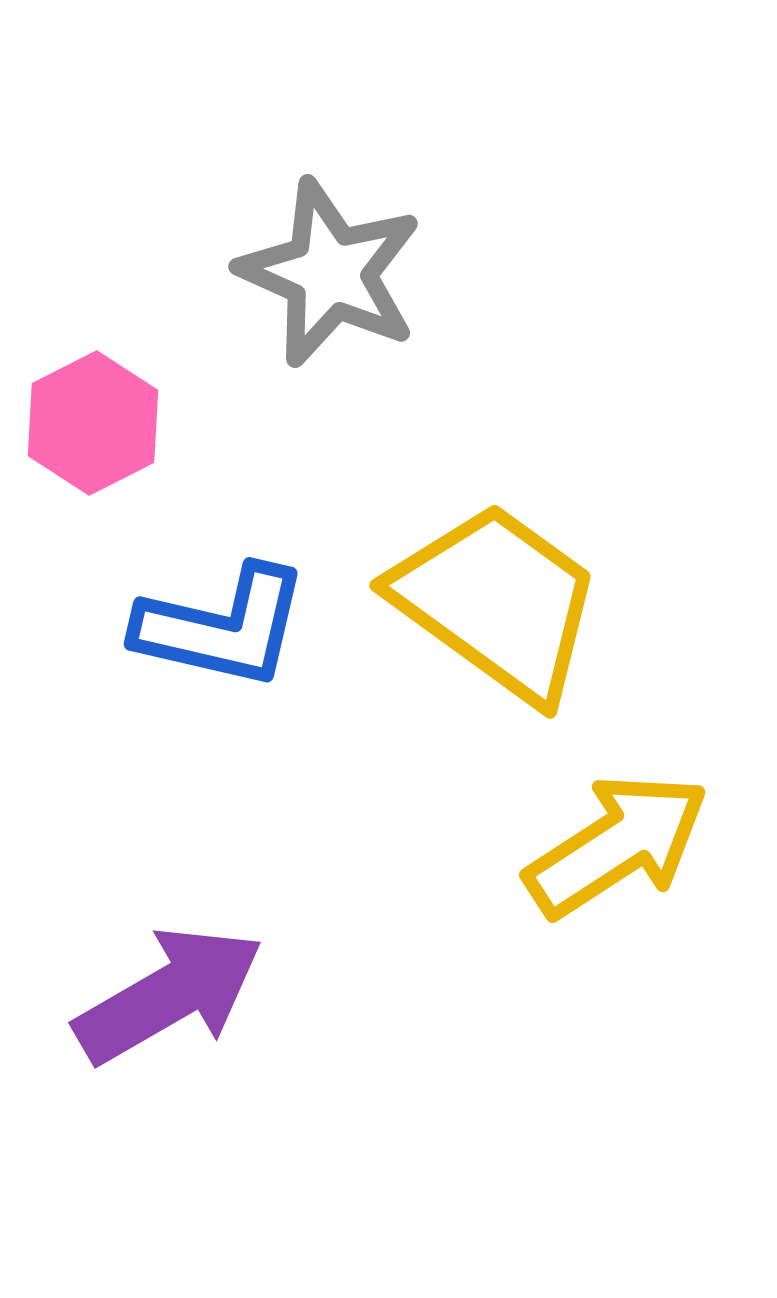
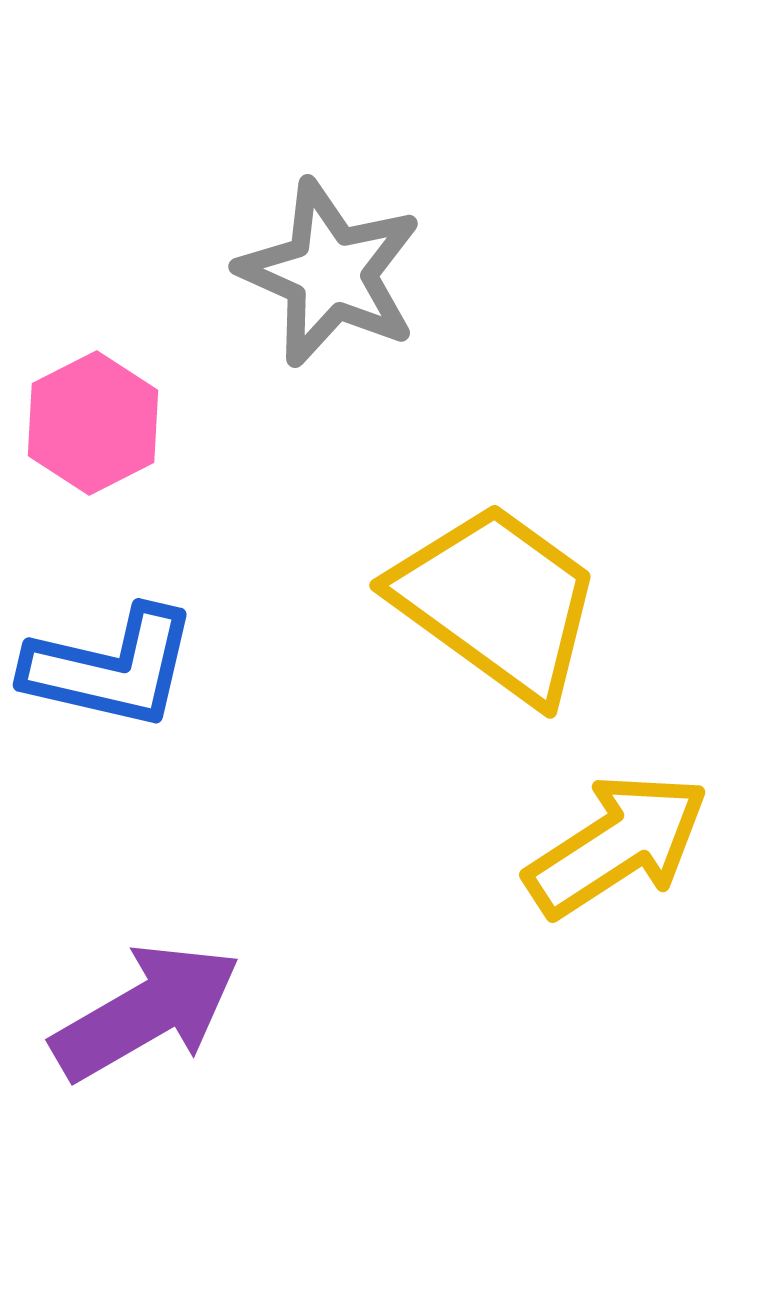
blue L-shape: moved 111 px left, 41 px down
purple arrow: moved 23 px left, 17 px down
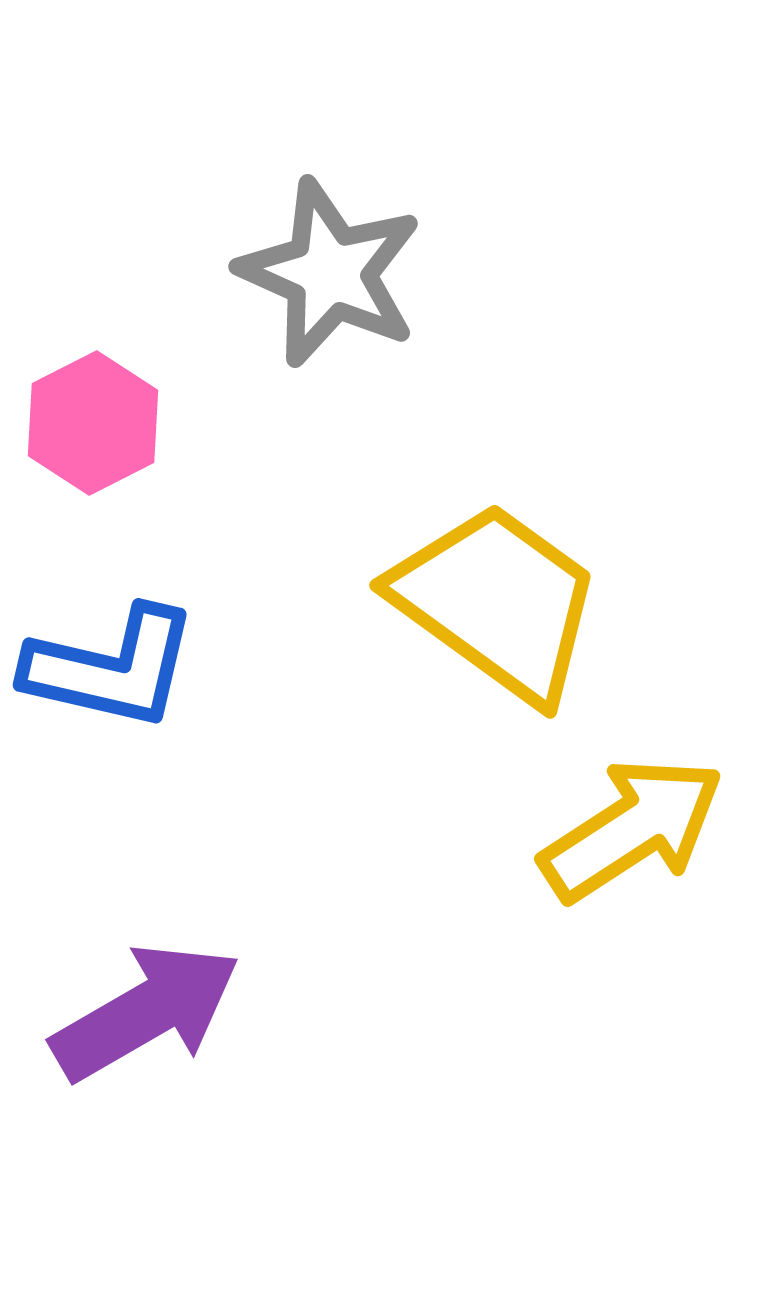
yellow arrow: moved 15 px right, 16 px up
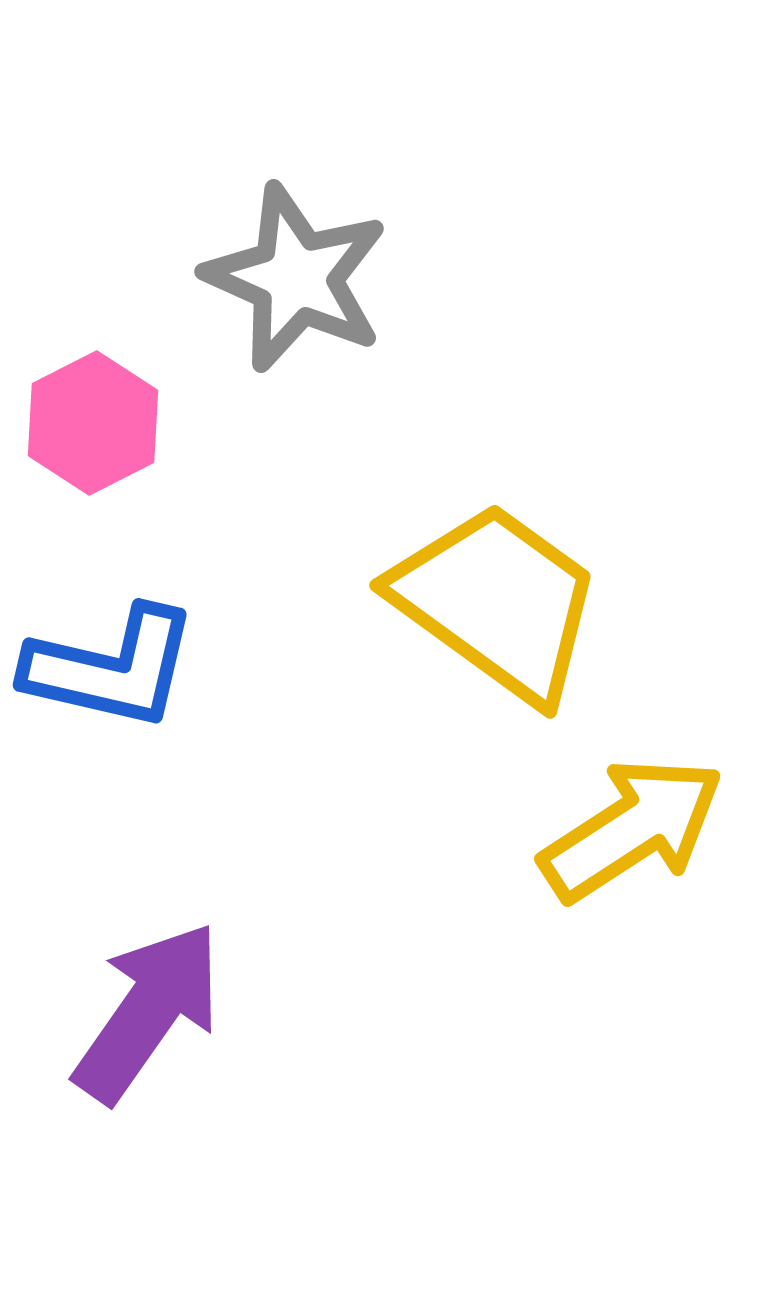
gray star: moved 34 px left, 5 px down
purple arrow: moved 2 px right; rotated 25 degrees counterclockwise
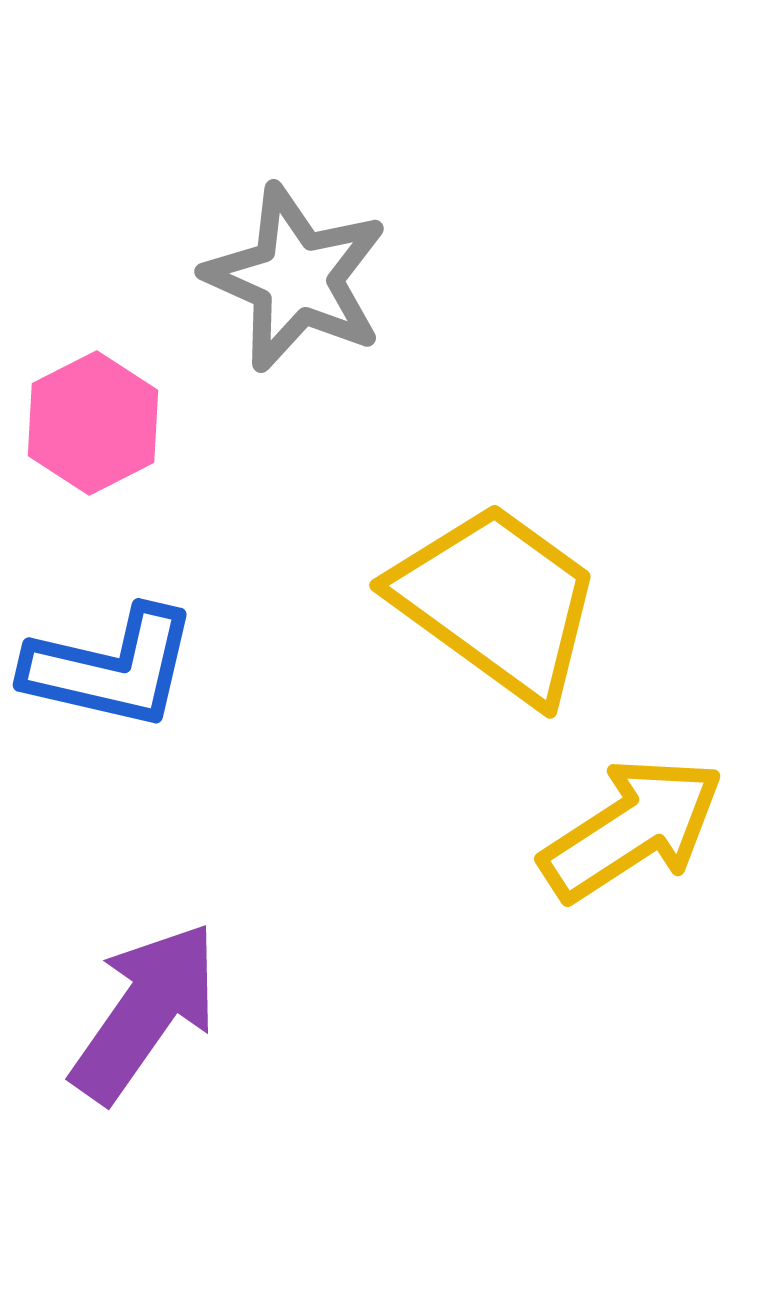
purple arrow: moved 3 px left
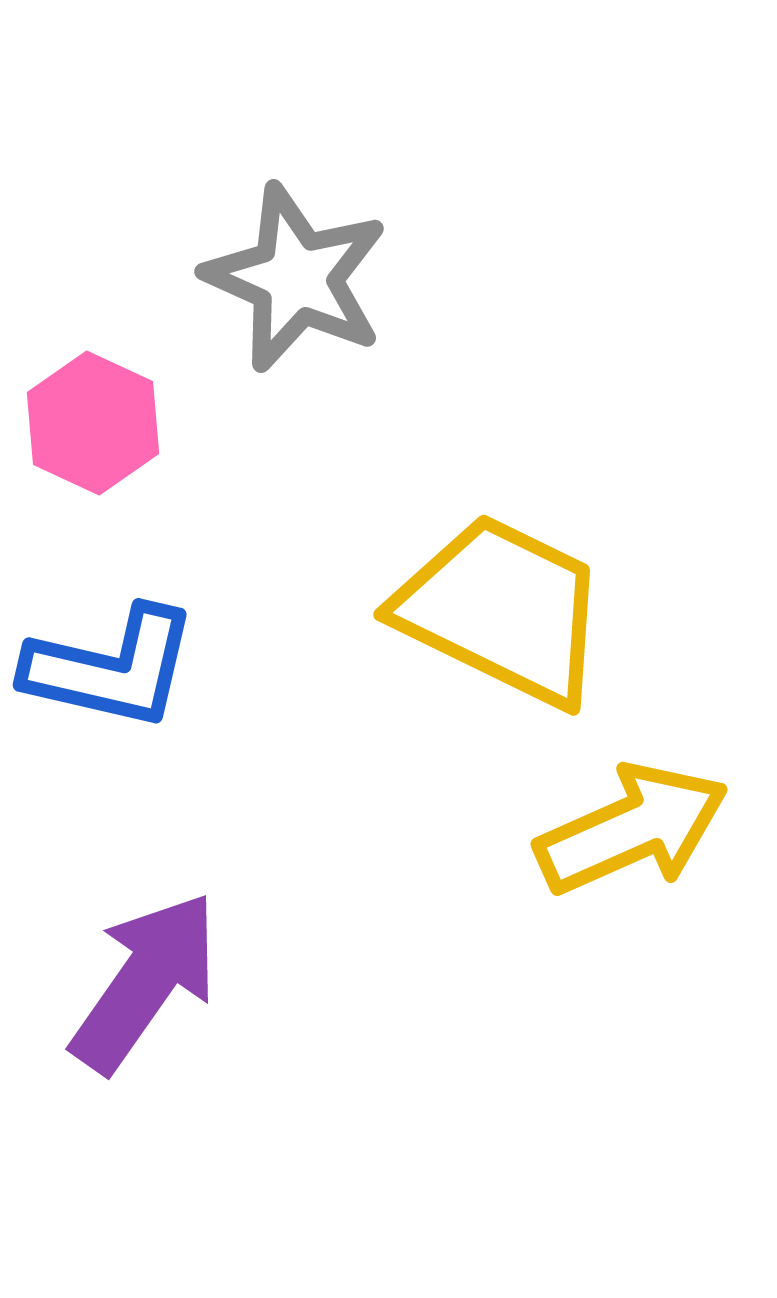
pink hexagon: rotated 8 degrees counterclockwise
yellow trapezoid: moved 5 px right, 8 px down; rotated 10 degrees counterclockwise
yellow arrow: rotated 9 degrees clockwise
purple arrow: moved 30 px up
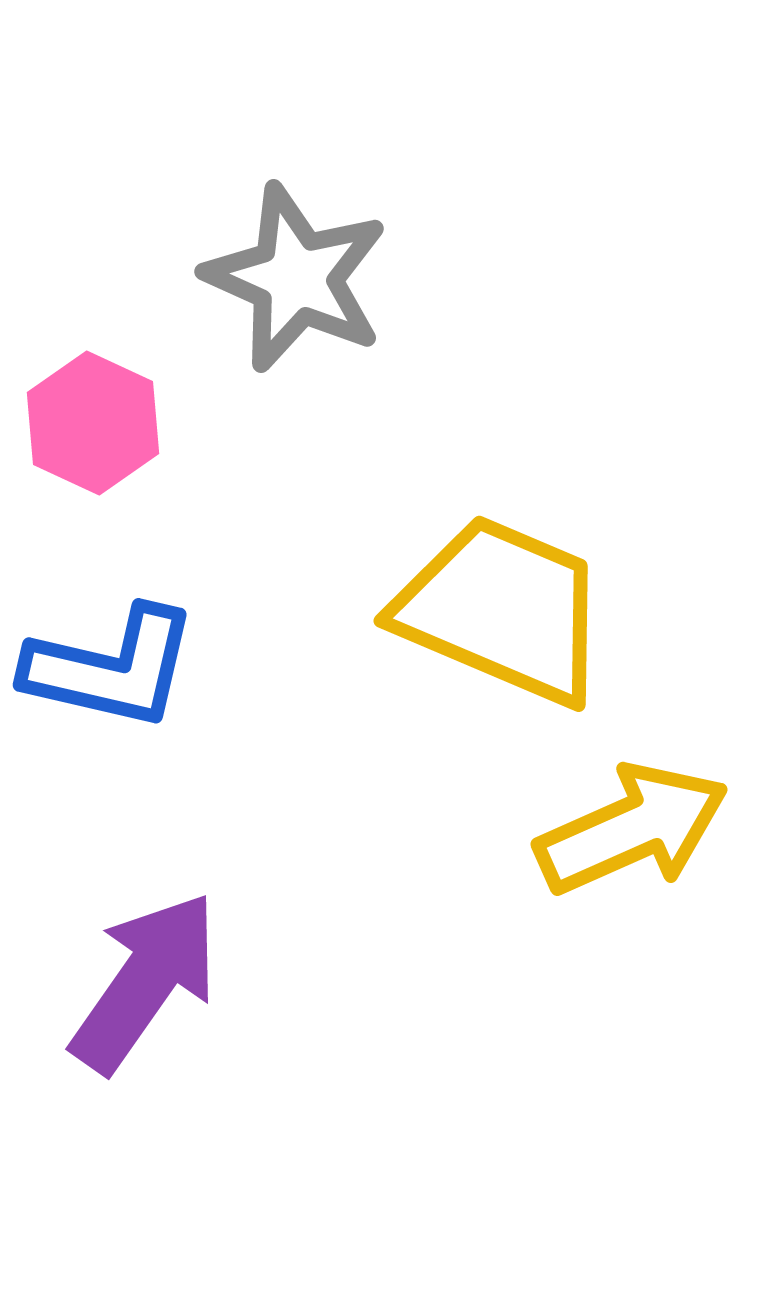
yellow trapezoid: rotated 3 degrees counterclockwise
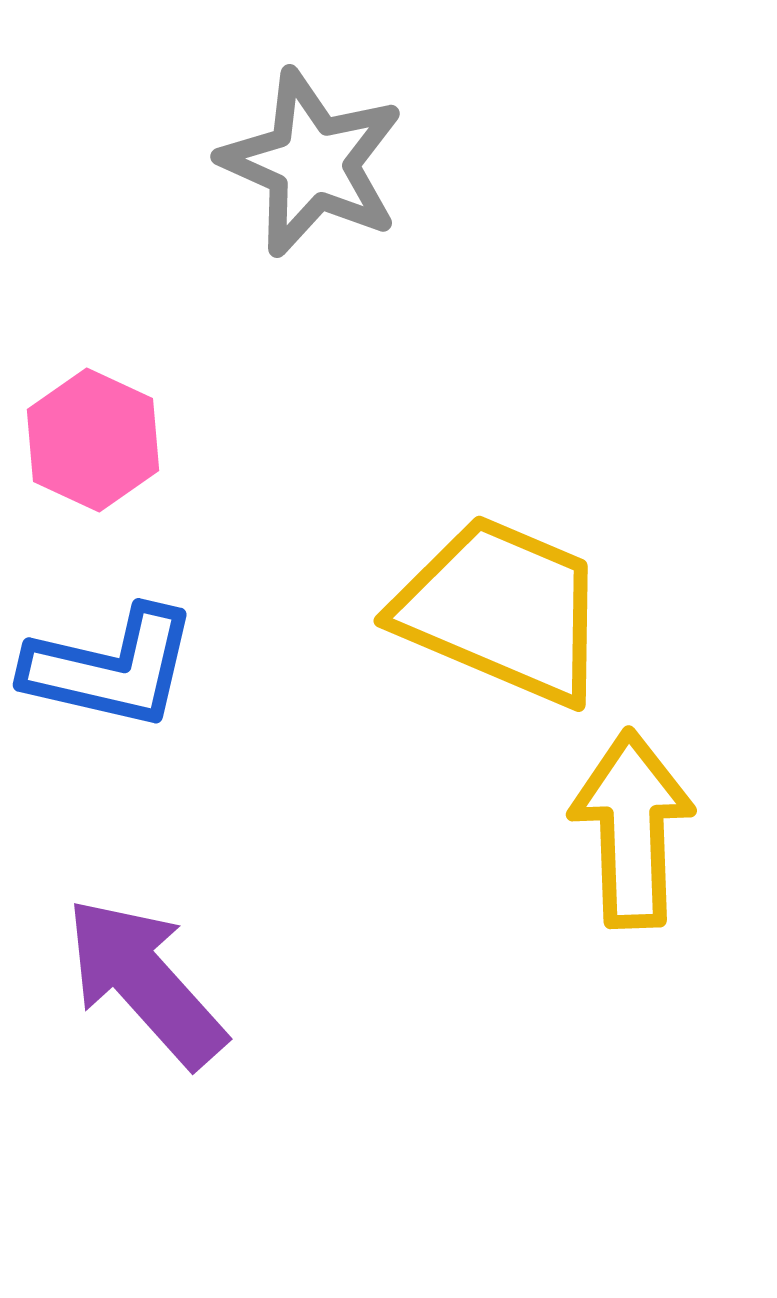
gray star: moved 16 px right, 115 px up
pink hexagon: moved 17 px down
yellow arrow: rotated 68 degrees counterclockwise
purple arrow: rotated 77 degrees counterclockwise
